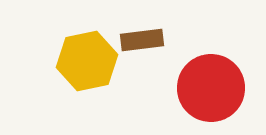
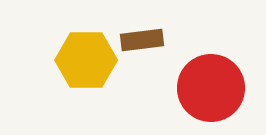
yellow hexagon: moved 1 px left, 1 px up; rotated 12 degrees clockwise
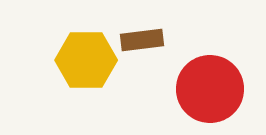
red circle: moved 1 px left, 1 px down
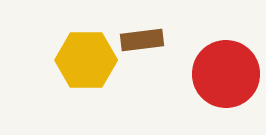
red circle: moved 16 px right, 15 px up
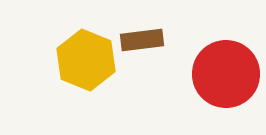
yellow hexagon: rotated 22 degrees clockwise
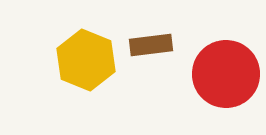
brown rectangle: moved 9 px right, 5 px down
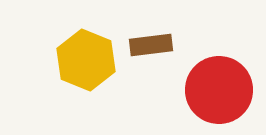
red circle: moved 7 px left, 16 px down
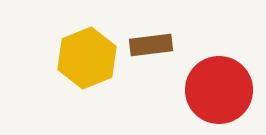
yellow hexagon: moved 1 px right, 2 px up; rotated 16 degrees clockwise
